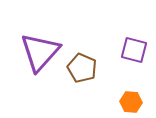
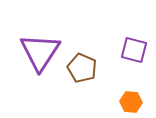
purple triangle: rotated 9 degrees counterclockwise
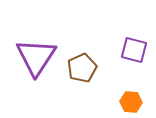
purple triangle: moved 4 px left, 5 px down
brown pentagon: rotated 24 degrees clockwise
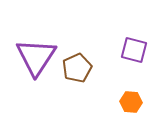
brown pentagon: moved 5 px left
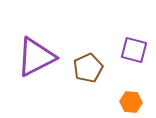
purple triangle: rotated 30 degrees clockwise
brown pentagon: moved 11 px right
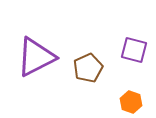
orange hexagon: rotated 15 degrees clockwise
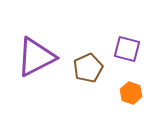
purple square: moved 7 px left, 1 px up
orange hexagon: moved 9 px up
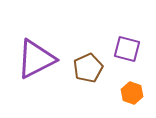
purple triangle: moved 2 px down
orange hexagon: moved 1 px right
